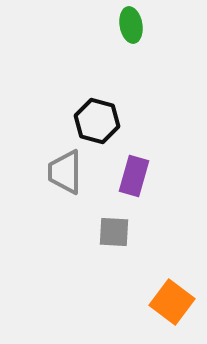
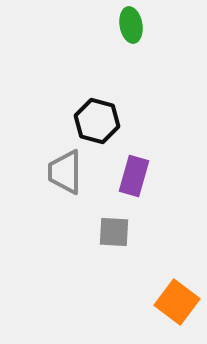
orange square: moved 5 px right
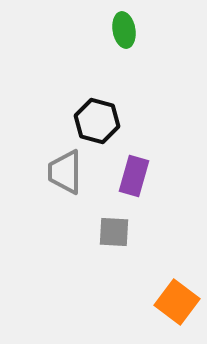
green ellipse: moved 7 px left, 5 px down
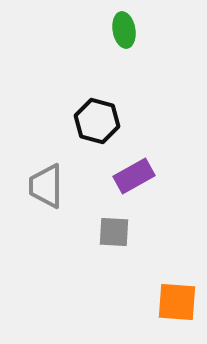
gray trapezoid: moved 19 px left, 14 px down
purple rectangle: rotated 45 degrees clockwise
orange square: rotated 33 degrees counterclockwise
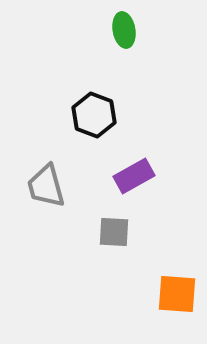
black hexagon: moved 3 px left, 6 px up; rotated 6 degrees clockwise
gray trapezoid: rotated 15 degrees counterclockwise
orange square: moved 8 px up
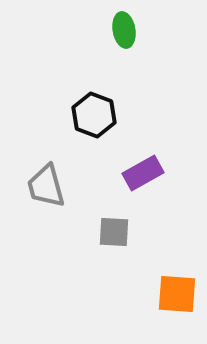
purple rectangle: moved 9 px right, 3 px up
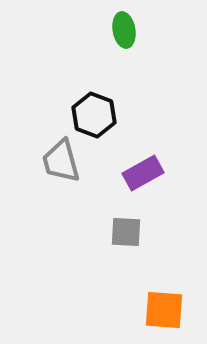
gray trapezoid: moved 15 px right, 25 px up
gray square: moved 12 px right
orange square: moved 13 px left, 16 px down
